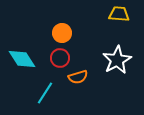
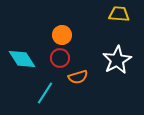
orange circle: moved 2 px down
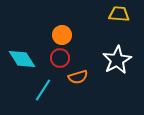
cyan line: moved 2 px left, 3 px up
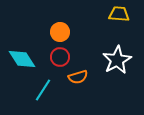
orange circle: moved 2 px left, 3 px up
red circle: moved 1 px up
